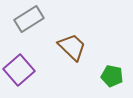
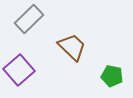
gray rectangle: rotated 12 degrees counterclockwise
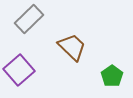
green pentagon: rotated 25 degrees clockwise
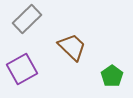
gray rectangle: moved 2 px left
purple square: moved 3 px right, 1 px up; rotated 12 degrees clockwise
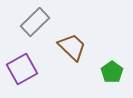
gray rectangle: moved 8 px right, 3 px down
green pentagon: moved 4 px up
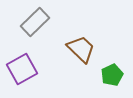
brown trapezoid: moved 9 px right, 2 px down
green pentagon: moved 3 px down; rotated 10 degrees clockwise
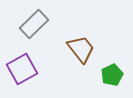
gray rectangle: moved 1 px left, 2 px down
brown trapezoid: rotated 8 degrees clockwise
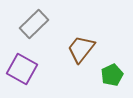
brown trapezoid: rotated 104 degrees counterclockwise
purple square: rotated 32 degrees counterclockwise
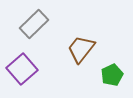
purple square: rotated 20 degrees clockwise
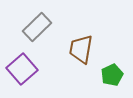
gray rectangle: moved 3 px right, 3 px down
brown trapezoid: rotated 28 degrees counterclockwise
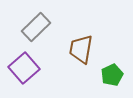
gray rectangle: moved 1 px left
purple square: moved 2 px right, 1 px up
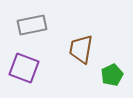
gray rectangle: moved 4 px left, 2 px up; rotated 32 degrees clockwise
purple square: rotated 28 degrees counterclockwise
